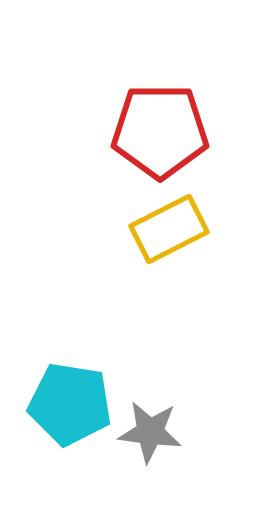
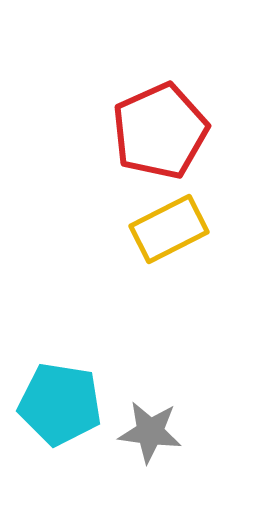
red pentagon: rotated 24 degrees counterclockwise
cyan pentagon: moved 10 px left
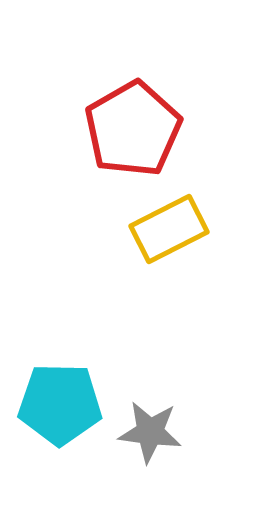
red pentagon: moved 27 px left, 2 px up; rotated 6 degrees counterclockwise
cyan pentagon: rotated 8 degrees counterclockwise
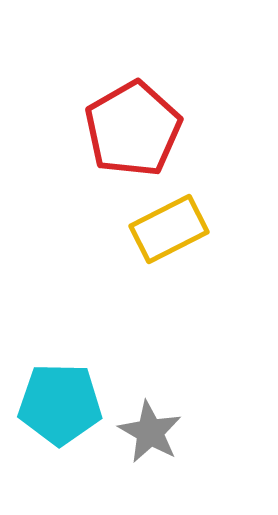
gray star: rotated 22 degrees clockwise
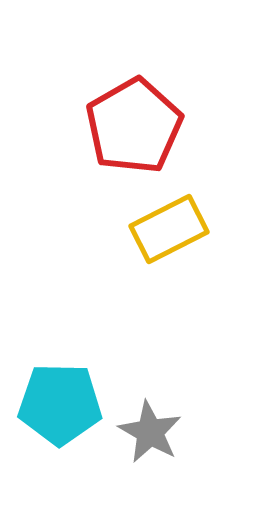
red pentagon: moved 1 px right, 3 px up
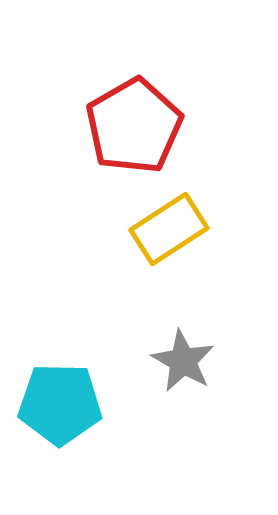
yellow rectangle: rotated 6 degrees counterclockwise
gray star: moved 33 px right, 71 px up
